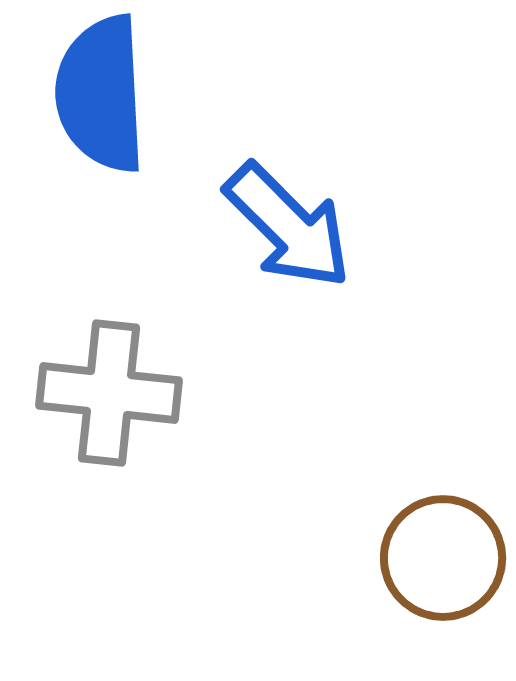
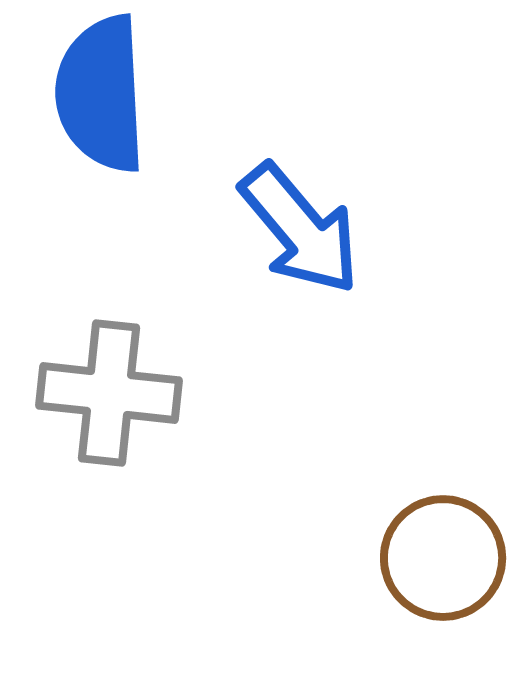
blue arrow: moved 12 px right, 3 px down; rotated 5 degrees clockwise
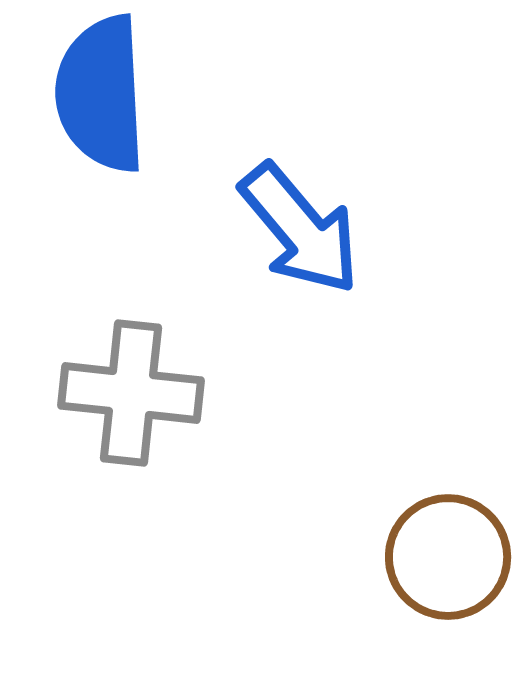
gray cross: moved 22 px right
brown circle: moved 5 px right, 1 px up
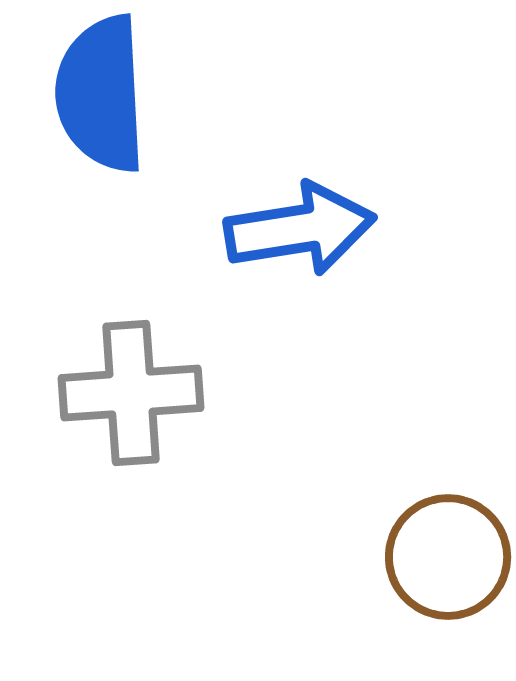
blue arrow: rotated 59 degrees counterclockwise
gray cross: rotated 10 degrees counterclockwise
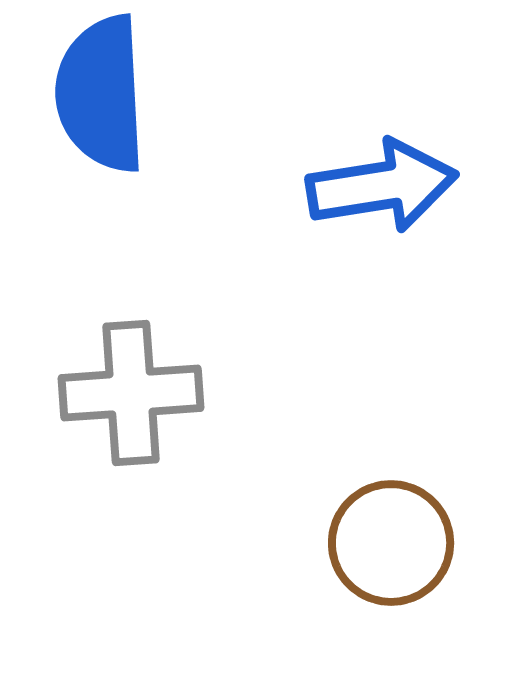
blue arrow: moved 82 px right, 43 px up
brown circle: moved 57 px left, 14 px up
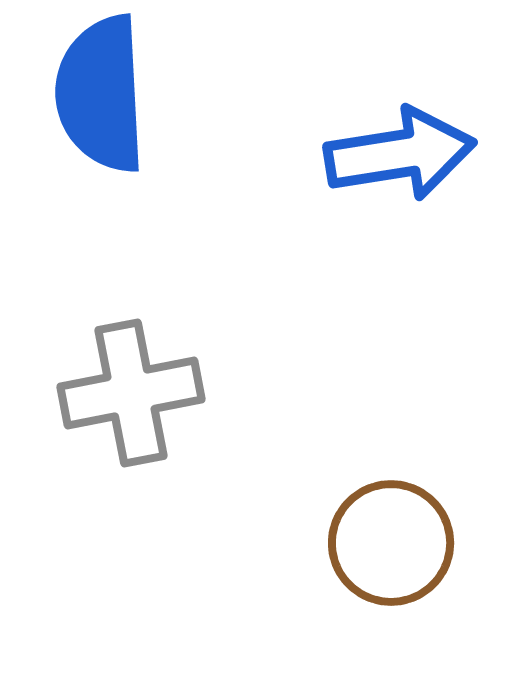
blue arrow: moved 18 px right, 32 px up
gray cross: rotated 7 degrees counterclockwise
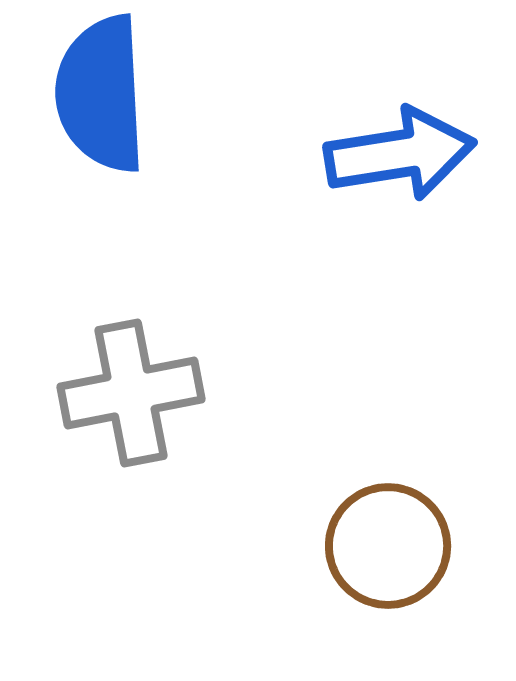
brown circle: moved 3 px left, 3 px down
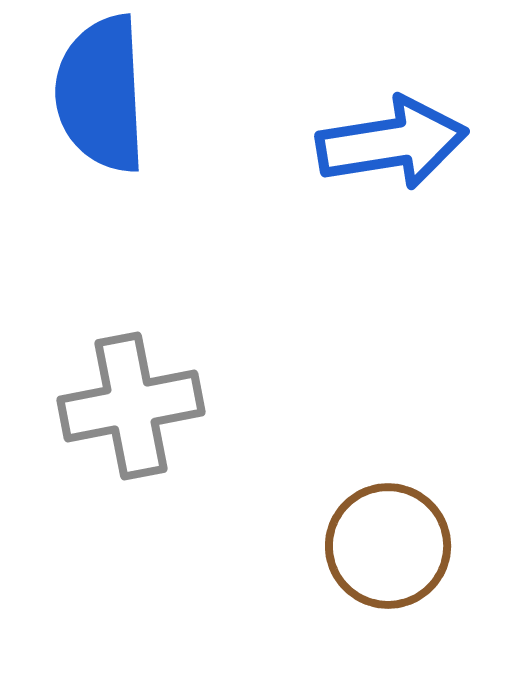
blue arrow: moved 8 px left, 11 px up
gray cross: moved 13 px down
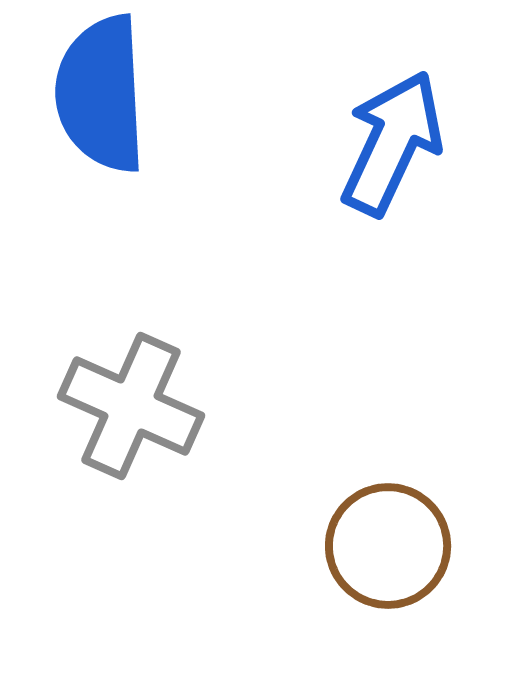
blue arrow: rotated 56 degrees counterclockwise
gray cross: rotated 35 degrees clockwise
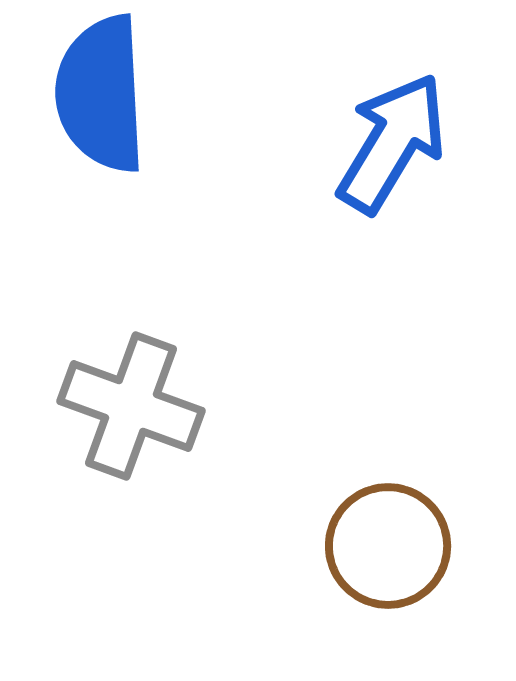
blue arrow: rotated 6 degrees clockwise
gray cross: rotated 4 degrees counterclockwise
